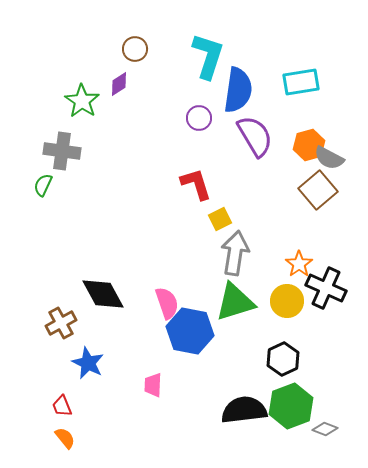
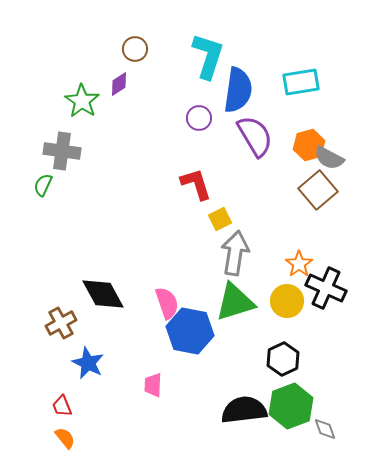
gray diamond: rotated 50 degrees clockwise
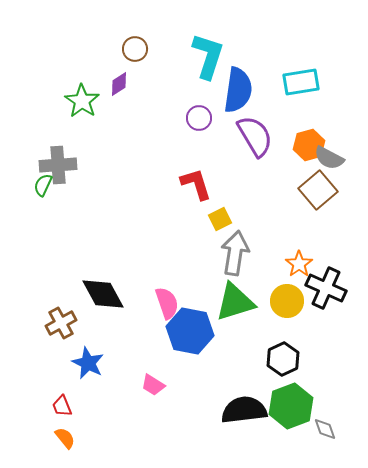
gray cross: moved 4 px left, 14 px down; rotated 12 degrees counterclockwise
pink trapezoid: rotated 60 degrees counterclockwise
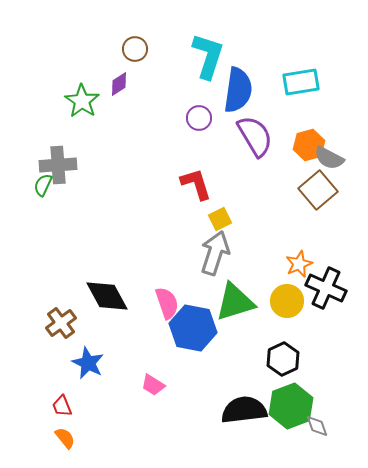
gray arrow: moved 20 px left; rotated 9 degrees clockwise
orange star: rotated 12 degrees clockwise
black diamond: moved 4 px right, 2 px down
brown cross: rotated 8 degrees counterclockwise
blue hexagon: moved 3 px right, 3 px up
gray diamond: moved 8 px left, 3 px up
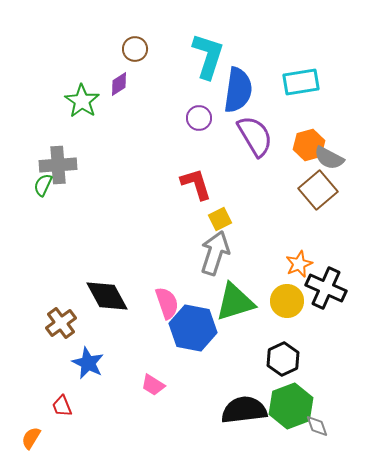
orange semicircle: moved 34 px left; rotated 110 degrees counterclockwise
